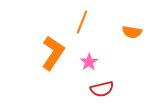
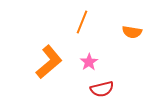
orange L-shape: moved 4 px left, 9 px down; rotated 16 degrees clockwise
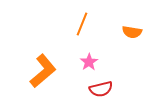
orange line: moved 2 px down
orange L-shape: moved 6 px left, 9 px down
red semicircle: moved 1 px left
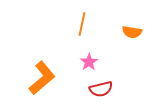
orange line: rotated 10 degrees counterclockwise
orange L-shape: moved 1 px left, 7 px down
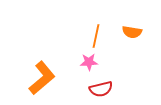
orange line: moved 14 px right, 12 px down
pink star: rotated 30 degrees clockwise
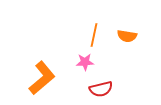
orange semicircle: moved 5 px left, 4 px down
orange line: moved 2 px left, 1 px up
pink star: moved 4 px left
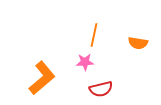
orange semicircle: moved 11 px right, 7 px down
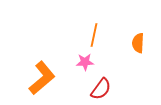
orange semicircle: rotated 84 degrees clockwise
red semicircle: rotated 40 degrees counterclockwise
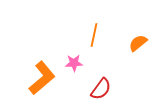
orange semicircle: rotated 48 degrees clockwise
pink star: moved 11 px left, 1 px down
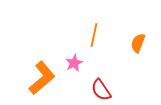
orange semicircle: rotated 30 degrees counterclockwise
pink star: rotated 24 degrees counterclockwise
red semicircle: moved 1 px down; rotated 110 degrees clockwise
